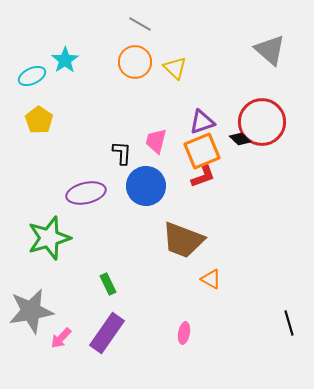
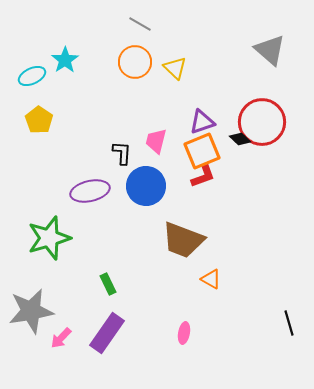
purple ellipse: moved 4 px right, 2 px up
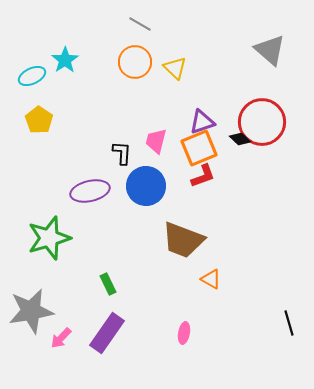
orange square: moved 3 px left, 3 px up
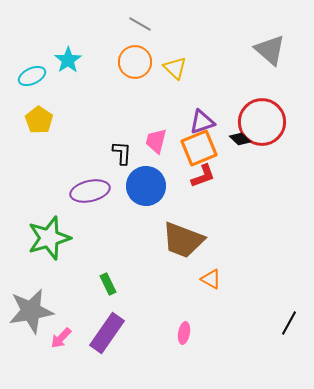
cyan star: moved 3 px right
black line: rotated 45 degrees clockwise
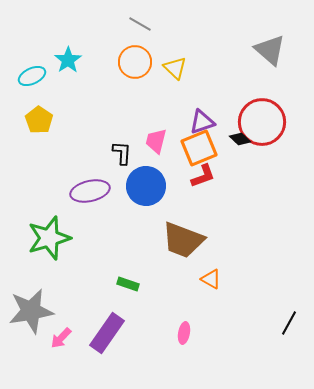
green rectangle: moved 20 px right; rotated 45 degrees counterclockwise
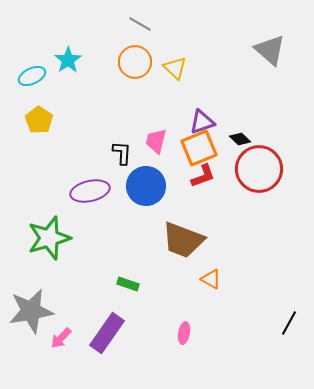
red circle: moved 3 px left, 47 px down
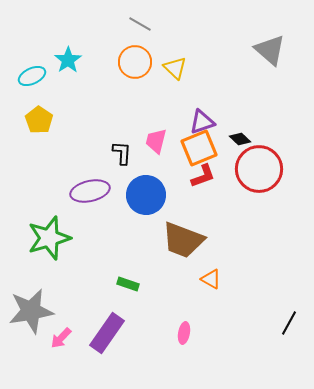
blue circle: moved 9 px down
